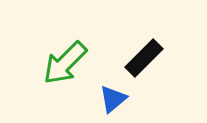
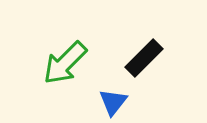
blue triangle: moved 3 px down; rotated 12 degrees counterclockwise
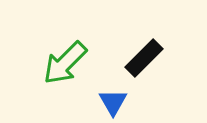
blue triangle: rotated 8 degrees counterclockwise
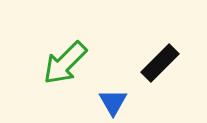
black rectangle: moved 16 px right, 5 px down
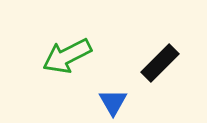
green arrow: moved 2 px right, 7 px up; rotated 18 degrees clockwise
